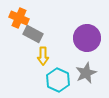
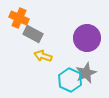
yellow arrow: rotated 108 degrees clockwise
cyan hexagon: moved 12 px right
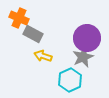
gray star: moved 3 px left, 16 px up
cyan hexagon: rotated 10 degrees clockwise
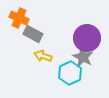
gray star: rotated 20 degrees counterclockwise
cyan hexagon: moved 7 px up
